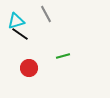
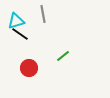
gray line: moved 3 px left; rotated 18 degrees clockwise
green line: rotated 24 degrees counterclockwise
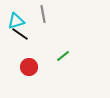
red circle: moved 1 px up
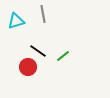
black line: moved 18 px right, 17 px down
red circle: moved 1 px left
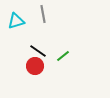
red circle: moved 7 px right, 1 px up
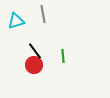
black line: moved 3 px left; rotated 18 degrees clockwise
green line: rotated 56 degrees counterclockwise
red circle: moved 1 px left, 1 px up
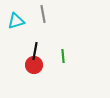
black line: rotated 48 degrees clockwise
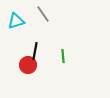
gray line: rotated 24 degrees counterclockwise
red circle: moved 6 px left
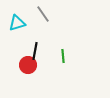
cyan triangle: moved 1 px right, 2 px down
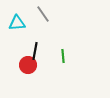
cyan triangle: rotated 12 degrees clockwise
